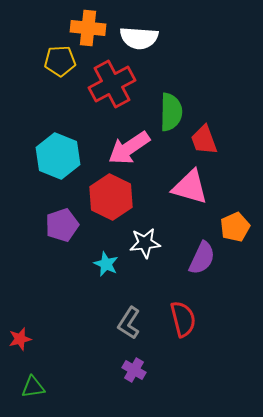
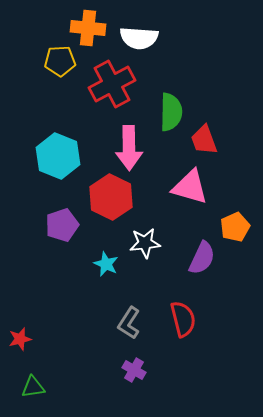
pink arrow: rotated 57 degrees counterclockwise
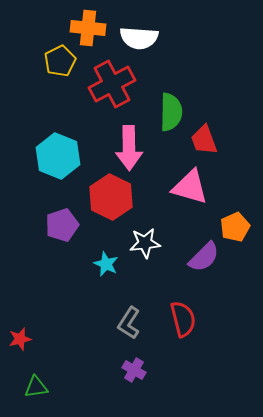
yellow pentagon: rotated 24 degrees counterclockwise
purple semicircle: moved 2 px right, 1 px up; rotated 20 degrees clockwise
green triangle: moved 3 px right
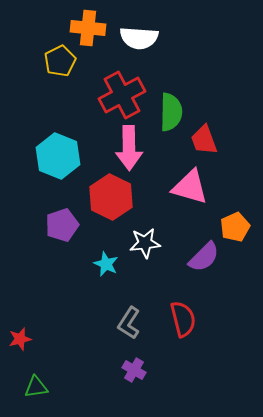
red cross: moved 10 px right, 11 px down
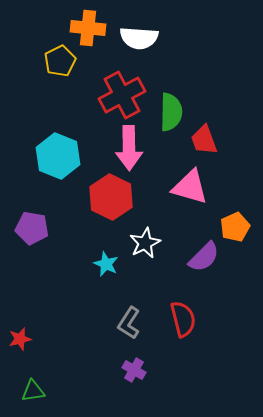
purple pentagon: moved 30 px left, 3 px down; rotated 28 degrees clockwise
white star: rotated 20 degrees counterclockwise
green triangle: moved 3 px left, 4 px down
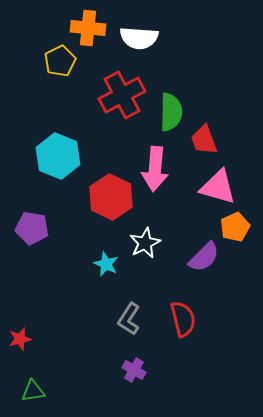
pink arrow: moved 26 px right, 21 px down; rotated 6 degrees clockwise
pink triangle: moved 28 px right
gray L-shape: moved 4 px up
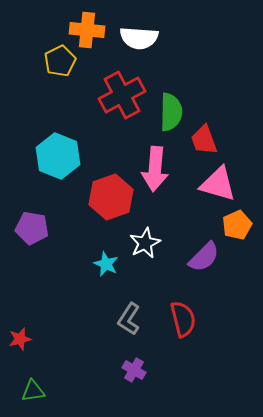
orange cross: moved 1 px left, 2 px down
pink triangle: moved 3 px up
red hexagon: rotated 15 degrees clockwise
orange pentagon: moved 2 px right, 2 px up
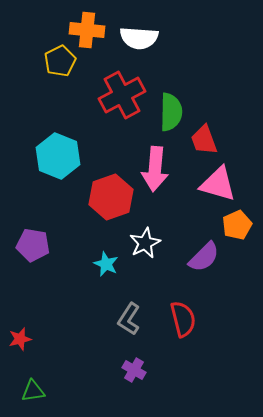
purple pentagon: moved 1 px right, 17 px down
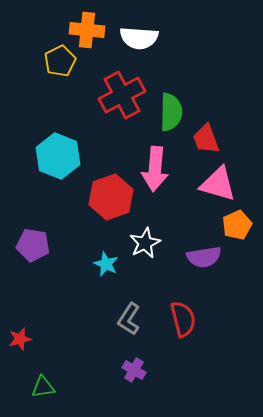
red trapezoid: moved 2 px right, 1 px up
purple semicircle: rotated 36 degrees clockwise
green triangle: moved 10 px right, 4 px up
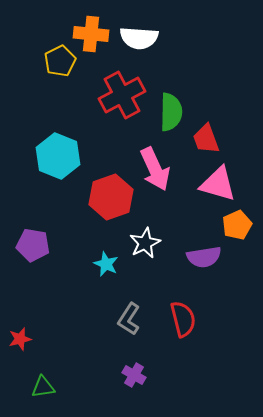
orange cross: moved 4 px right, 4 px down
pink arrow: rotated 30 degrees counterclockwise
purple cross: moved 5 px down
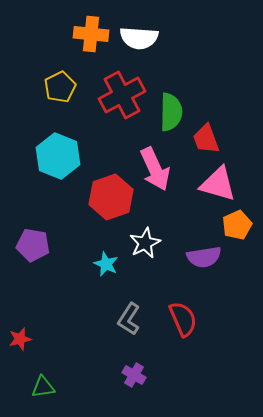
yellow pentagon: moved 26 px down
red semicircle: rotated 9 degrees counterclockwise
